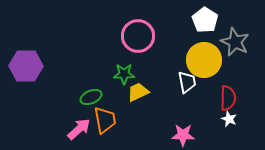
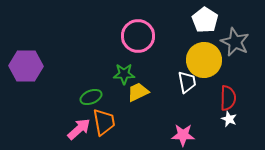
orange trapezoid: moved 1 px left, 2 px down
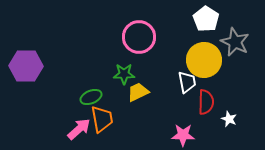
white pentagon: moved 1 px right, 1 px up
pink circle: moved 1 px right, 1 px down
red semicircle: moved 22 px left, 4 px down
orange trapezoid: moved 2 px left, 3 px up
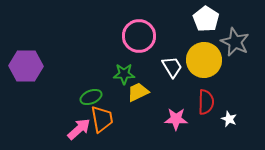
pink circle: moved 1 px up
white trapezoid: moved 15 px left, 15 px up; rotated 20 degrees counterclockwise
pink star: moved 7 px left, 16 px up
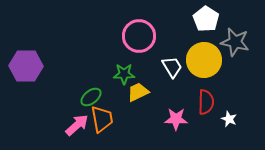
gray star: rotated 12 degrees counterclockwise
green ellipse: rotated 15 degrees counterclockwise
pink arrow: moved 2 px left, 4 px up
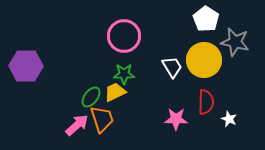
pink circle: moved 15 px left
yellow trapezoid: moved 23 px left
green ellipse: rotated 15 degrees counterclockwise
orange trapezoid: rotated 8 degrees counterclockwise
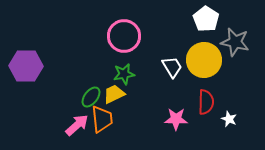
green star: rotated 10 degrees counterclockwise
yellow trapezoid: moved 1 px left, 2 px down
orange trapezoid: rotated 12 degrees clockwise
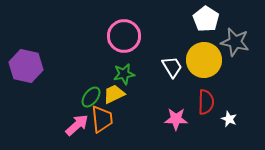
purple hexagon: rotated 12 degrees clockwise
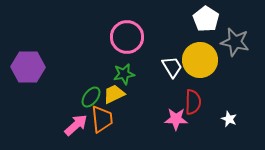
pink circle: moved 3 px right, 1 px down
yellow circle: moved 4 px left
purple hexagon: moved 2 px right, 1 px down; rotated 12 degrees counterclockwise
red semicircle: moved 13 px left
pink arrow: moved 1 px left
